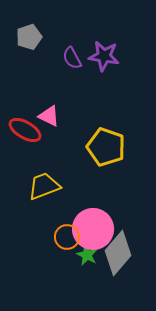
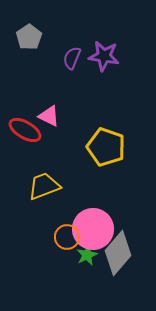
gray pentagon: rotated 15 degrees counterclockwise
purple semicircle: rotated 50 degrees clockwise
green star: rotated 20 degrees clockwise
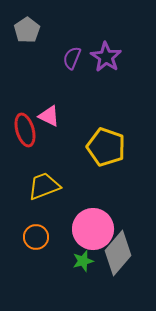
gray pentagon: moved 2 px left, 7 px up
purple star: moved 2 px right, 1 px down; rotated 24 degrees clockwise
red ellipse: rotated 44 degrees clockwise
orange circle: moved 31 px left
green star: moved 4 px left, 6 px down; rotated 10 degrees clockwise
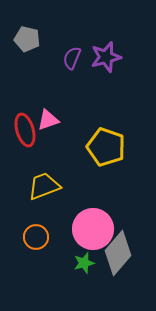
gray pentagon: moved 9 px down; rotated 25 degrees counterclockwise
purple star: rotated 24 degrees clockwise
pink triangle: moved 1 px left, 4 px down; rotated 45 degrees counterclockwise
green star: moved 1 px right, 2 px down
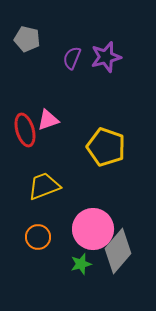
orange circle: moved 2 px right
gray diamond: moved 2 px up
green star: moved 3 px left, 1 px down
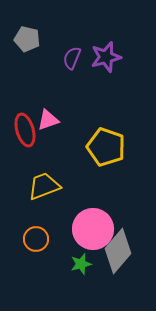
orange circle: moved 2 px left, 2 px down
